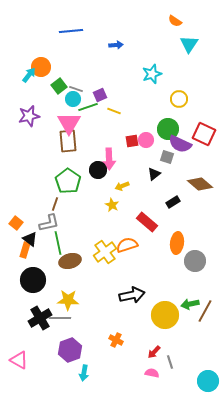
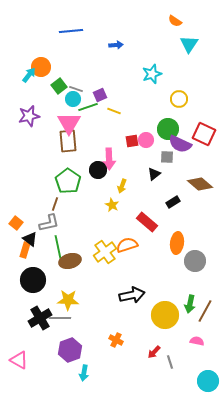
gray square at (167, 157): rotated 16 degrees counterclockwise
yellow arrow at (122, 186): rotated 48 degrees counterclockwise
green line at (58, 243): moved 4 px down
green arrow at (190, 304): rotated 66 degrees counterclockwise
pink semicircle at (152, 373): moved 45 px right, 32 px up
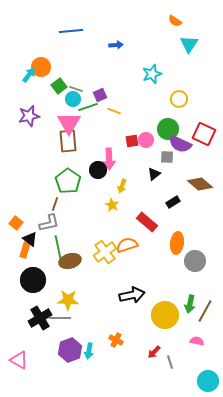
cyan arrow at (84, 373): moved 5 px right, 22 px up
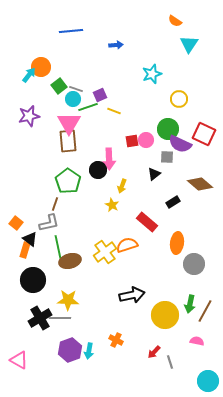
gray circle at (195, 261): moved 1 px left, 3 px down
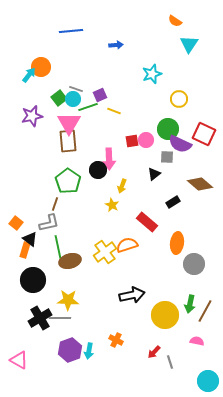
green square at (59, 86): moved 12 px down
purple star at (29, 116): moved 3 px right
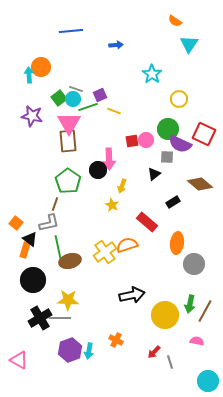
cyan star at (152, 74): rotated 18 degrees counterclockwise
cyan arrow at (29, 75): rotated 42 degrees counterclockwise
purple star at (32, 116): rotated 25 degrees clockwise
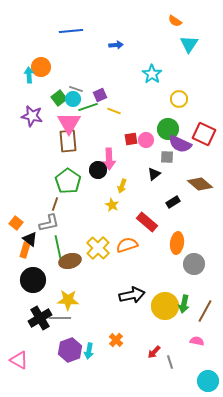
red square at (132, 141): moved 1 px left, 2 px up
yellow cross at (105, 252): moved 7 px left, 4 px up; rotated 10 degrees counterclockwise
green arrow at (190, 304): moved 6 px left
yellow circle at (165, 315): moved 9 px up
orange cross at (116, 340): rotated 16 degrees clockwise
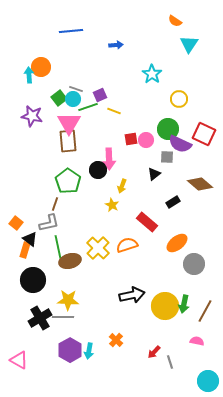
orange ellipse at (177, 243): rotated 45 degrees clockwise
gray line at (60, 318): moved 3 px right, 1 px up
purple hexagon at (70, 350): rotated 10 degrees counterclockwise
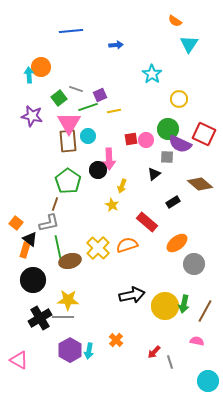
cyan circle at (73, 99): moved 15 px right, 37 px down
yellow line at (114, 111): rotated 32 degrees counterclockwise
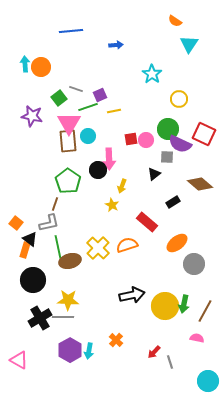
cyan arrow at (29, 75): moved 4 px left, 11 px up
pink semicircle at (197, 341): moved 3 px up
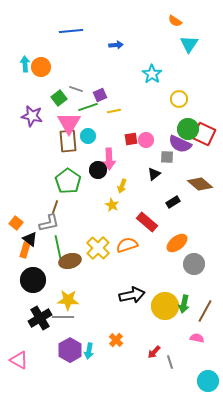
green circle at (168, 129): moved 20 px right
brown line at (55, 204): moved 3 px down
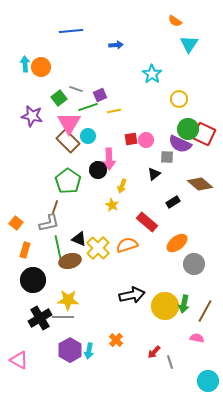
brown rectangle at (68, 141): rotated 40 degrees counterclockwise
black triangle at (30, 239): moved 49 px right; rotated 14 degrees counterclockwise
